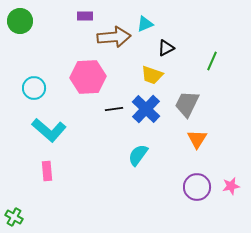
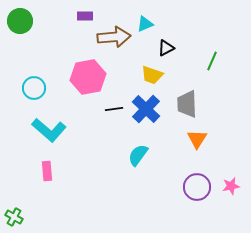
pink hexagon: rotated 8 degrees counterclockwise
gray trapezoid: rotated 28 degrees counterclockwise
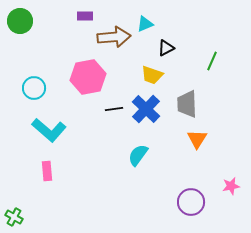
purple circle: moved 6 px left, 15 px down
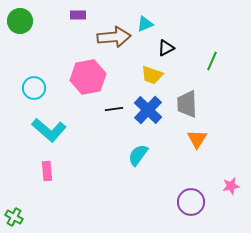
purple rectangle: moved 7 px left, 1 px up
blue cross: moved 2 px right, 1 px down
